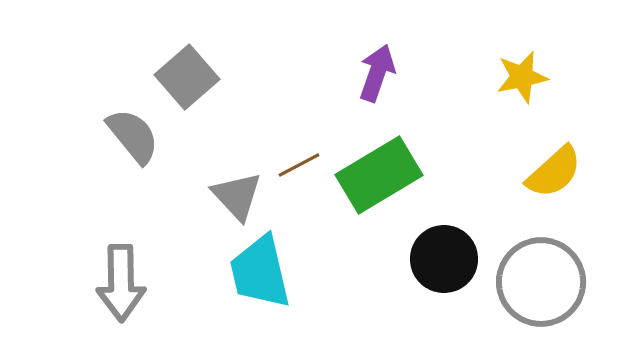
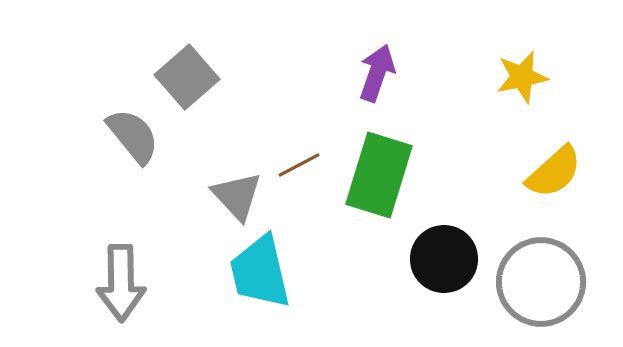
green rectangle: rotated 42 degrees counterclockwise
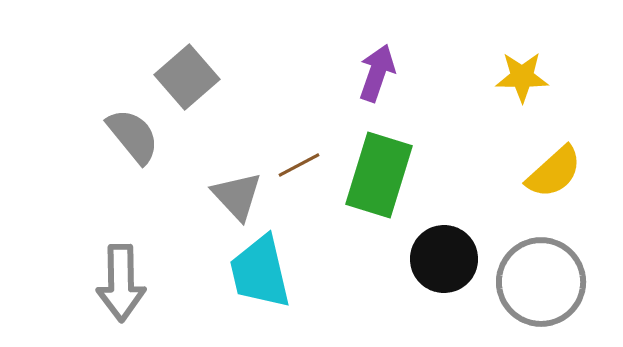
yellow star: rotated 12 degrees clockwise
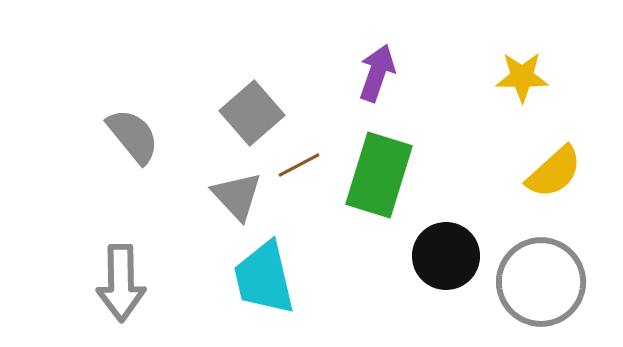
gray square: moved 65 px right, 36 px down
black circle: moved 2 px right, 3 px up
cyan trapezoid: moved 4 px right, 6 px down
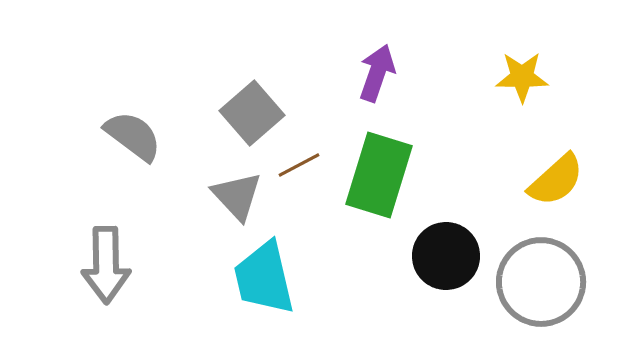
gray semicircle: rotated 14 degrees counterclockwise
yellow semicircle: moved 2 px right, 8 px down
gray arrow: moved 15 px left, 18 px up
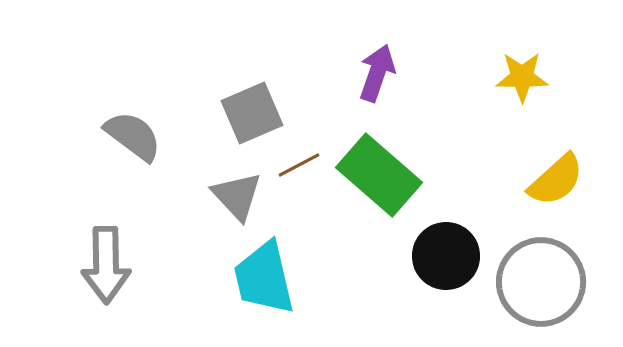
gray square: rotated 18 degrees clockwise
green rectangle: rotated 66 degrees counterclockwise
